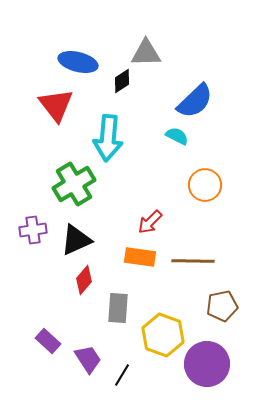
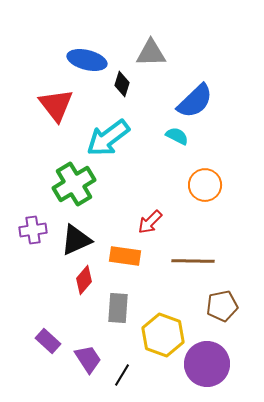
gray triangle: moved 5 px right
blue ellipse: moved 9 px right, 2 px up
black diamond: moved 3 px down; rotated 40 degrees counterclockwise
cyan arrow: rotated 48 degrees clockwise
orange rectangle: moved 15 px left, 1 px up
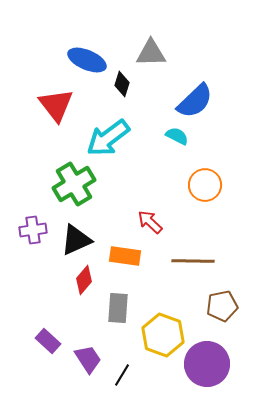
blue ellipse: rotated 9 degrees clockwise
red arrow: rotated 88 degrees clockwise
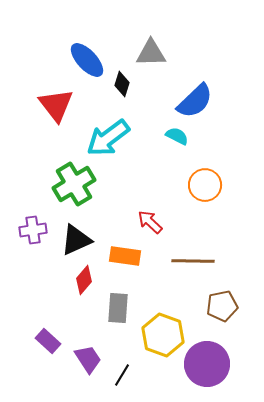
blue ellipse: rotated 24 degrees clockwise
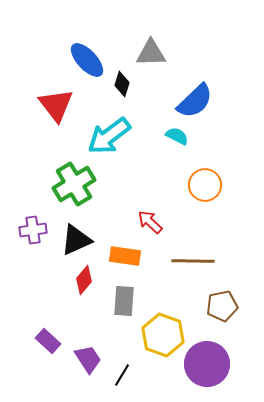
cyan arrow: moved 1 px right, 2 px up
gray rectangle: moved 6 px right, 7 px up
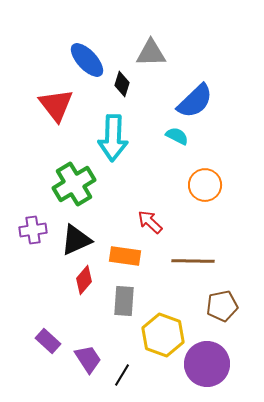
cyan arrow: moved 4 px right, 2 px down; rotated 51 degrees counterclockwise
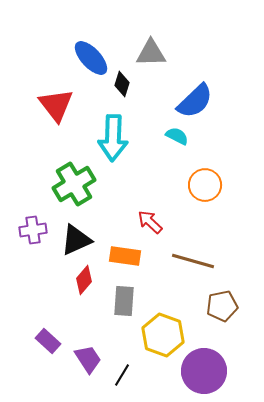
blue ellipse: moved 4 px right, 2 px up
brown line: rotated 15 degrees clockwise
purple circle: moved 3 px left, 7 px down
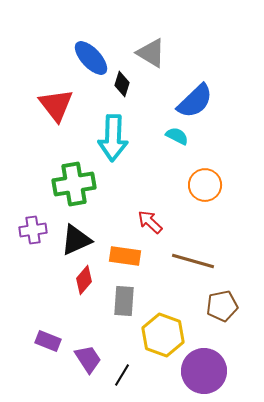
gray triangle: rotated 32 degrees clockwise
green cross: rotated 21 degrees clockwise
purple rectangle: rotated 20 degrees counterclockwise
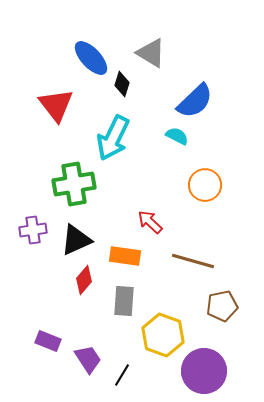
cyan arrow: rotated 24 degrees clockwise
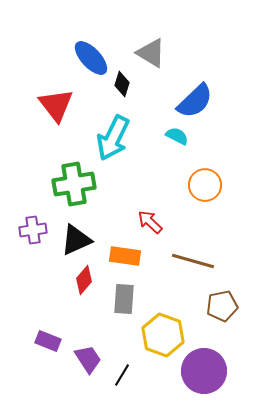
gray rectangle: moved 2 px up
